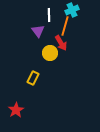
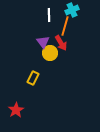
purple triangle: moved 5 px right, 11 px down
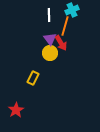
purple triangle: moved 7 px right, 3 px up
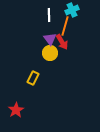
red arrow: moved 1 px right, 1 px up
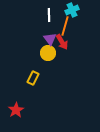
yellow circle: moved 2 px left
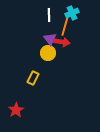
cyan cross: moved 3 px down
red arrow: rotated 49 degrees counterclockwise
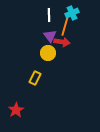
purple triangle: moved 3 px up
yellow rectangle: moved 2 px right
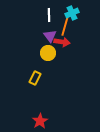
red star: moved 24 px right, 11 px down
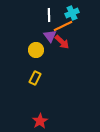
orange line: moved 2 px left; rotated 48 degrees clockwise
red arrow: rotated 35 degrees clockwise
yellow circle: moved 12 px left, 3 px up
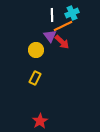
white line: moved 3 px right
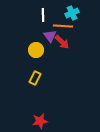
white line: moved 9 px left
orange line: rotated 30 degrees clockwise
red star: rotated 21 degrees clockwise
